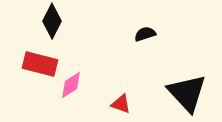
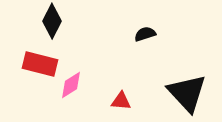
red triangle: moved 3 px up; rotated 15 degrees counterclockwise
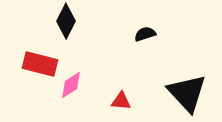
black diamond: moved 14 px right
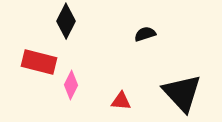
red rectangle: moved 1 px left, 2 px up
pink diamond: rotated 32 degrees counterclockwise
black triangle: moved 5 px left
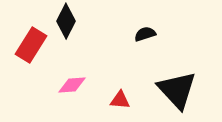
red rectangle: moved 8 px left, 17 px up; rotated 72 degrees counterclockwise
pink diamond: moved 1 px right; rotated 60 degrees clockwise
black triangle: moved 5 px left, 3 px up
red triangle: moved 1 px left, 1 px up
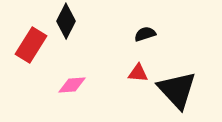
red triangle: moved 18 px right, 27 px up
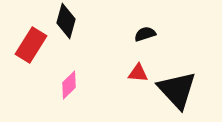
black diamond: rotated 12 degrees counterclockwise
pink diamond: moved 3 px left; rotated 40 degrees counterclockwise
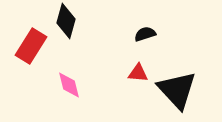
red rectangle: moved 1 px down
pink diamond: rotated 60 degrees counterclockwise
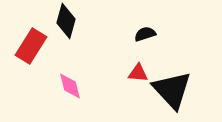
pink diamond: moved 1 px right, 1 px down
black triangle: moved 5 px left
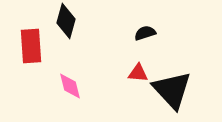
black semicircle: moved 1 px up
red rectangle: rotated 36 degrees counterclockwise
